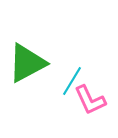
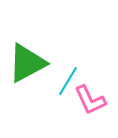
cyan line: moved 4 px left
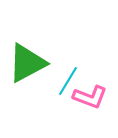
pink L-shape: moved 3 px up; rotated 44 degrees counterclockwise
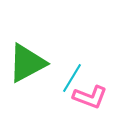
cyan line: moved 4 px right, 3 px up
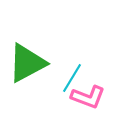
pink L-shape: moved 2 px left
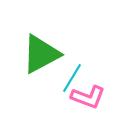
green triangle: moved 14 px right, 9 px up
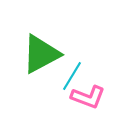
cyan line: moved 2 px up
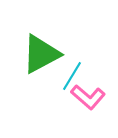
pink L-shape: rotated 20 degrees clockwise
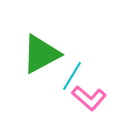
pink L-shape: moved 1 px right, 1 px down
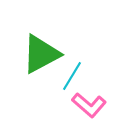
pink L-shape: moved 7 px down
